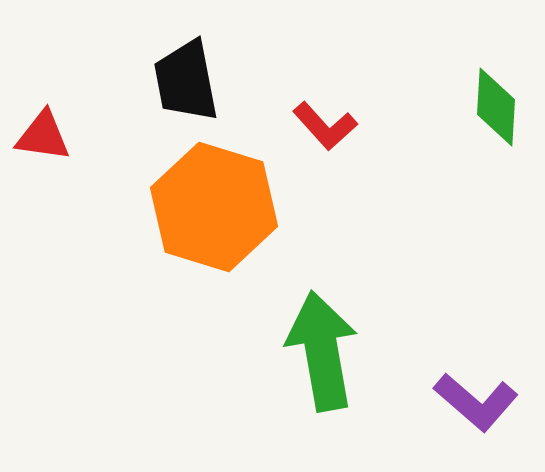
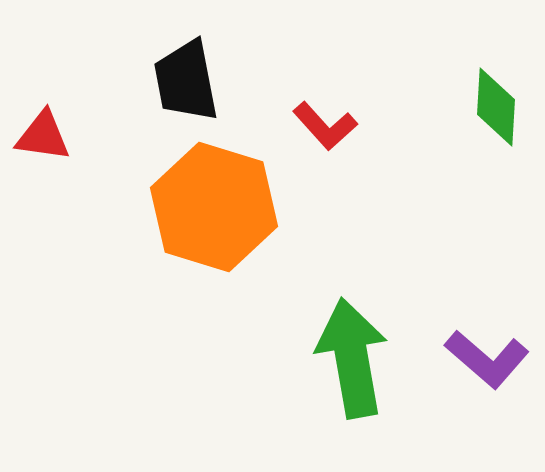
green arrow: moved 30 px right, 7 px down
purple L-shape: moved 11 px right, 43 px up
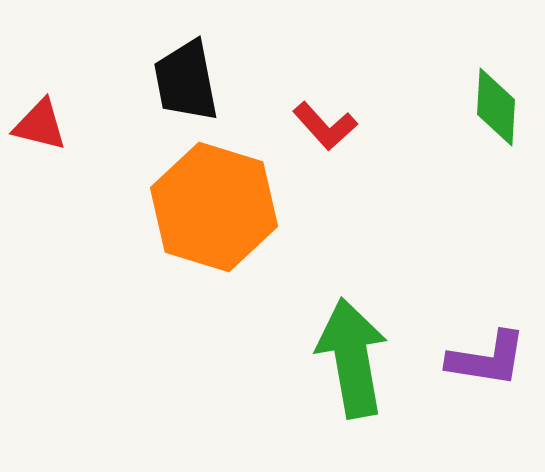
red triangle: moved 3 px left, 11 px up; rotated 6 degrees clockwise
purple L-shape: rotated 32 degrees counterclockwise
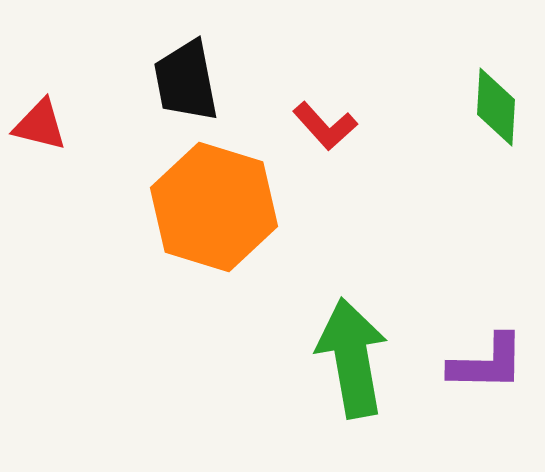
purple L-shape: moved 4 px down; rotated 8 degrees counterclockwise
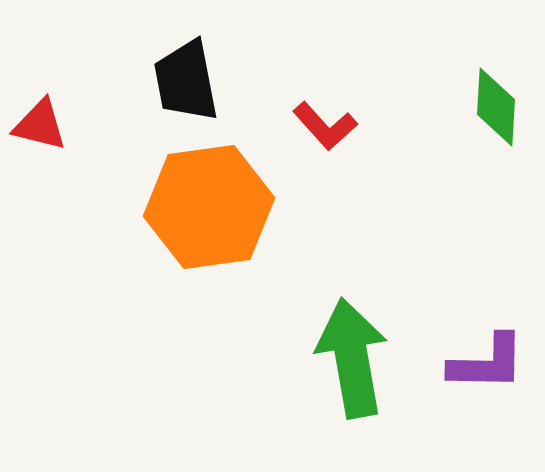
orange hexagon: moved 5 px left; rotated 25 degrees counterclockwise
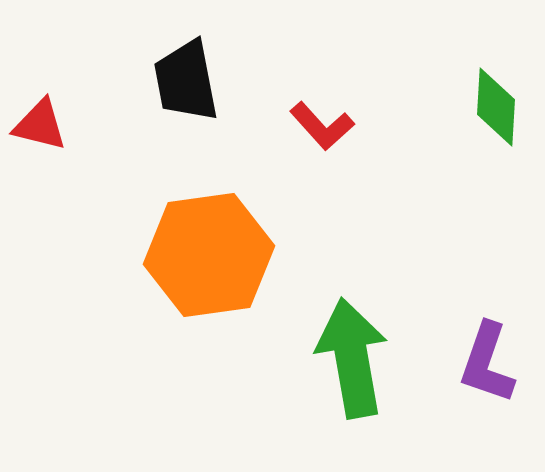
red L-shape: moved 3 px left
orange hexagon: moved 48 px down
purple L-shape: rotated 108 degrees clockwise
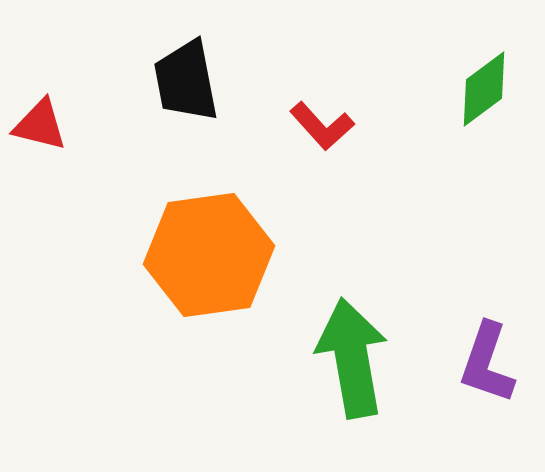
green diamond: moved 12 px left, 18 px up; rotated 50 degrees clockwise
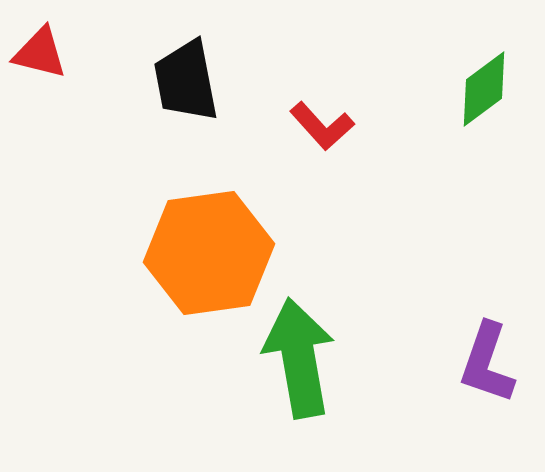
red triangle: moved 72 px up
orange hexagon: moved 2 px up
green arrow: moved 53 px left
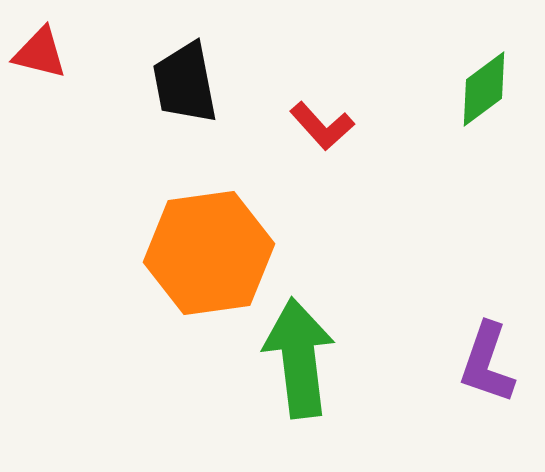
black trapezoid: moved 1 px left, 2 px down
green arrow: rotated 3 degrees clockwise
